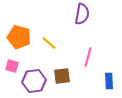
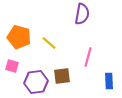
purple hexagon: moved 2 px right, 1 px down
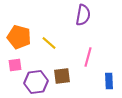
purple semicircle: moved 1 px right, 1 px down
pink square: moved 3 px right, 1 px up; rotated 24 degrees counterclockwise
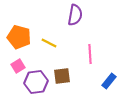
purple semicircle: moved 8 px left
yellow line: rotated 14 degrees counterclockwise
pink line: moved 2 px right, 3 px up; rotated 18 degrees counterclockwise
pink square: moved 3 px right, 1 px down; rotated 24 degrees counterclockwise
blue rectangle: rotated 42 degrees clockwise
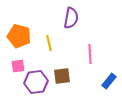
purple semicircle: moved 4 px left, 3 px down
orange pentagon: moved 1 px up
yellow line: rotated 49 degrees clockwise
pink square: rotated 24 degrees clockwise
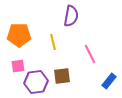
purple semicircle: moved 2 px up
orange pentagon: moved 1 px up; rotated 15 degrees counterclockwise
yellow line: moved 4 px right, 1 px up
pink line: rotated 24 degrees counterclockwise
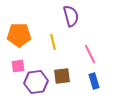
purple semicircle: rotated 25 degrees counterclockwise
blue rectangle: moved 15 px left; rotated 56 degrees counterclockwise
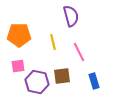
pink line: moved 11 px left, 2 px up
purple hexagon: moved 1 px right; rotated 20 degrees clockwise
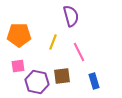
yellow line: rotated 35 degrees clockwise
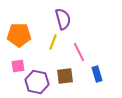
purple semicircle: moved 8 px left, 3 px down
brown square: moved 3 px right
blue rectangle: moved 3 px right, 7 px up
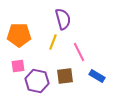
blue rectangle: moved 2 px down; rotated 42 degrees counterclockwise
purple hexagon: moved 1 px up
